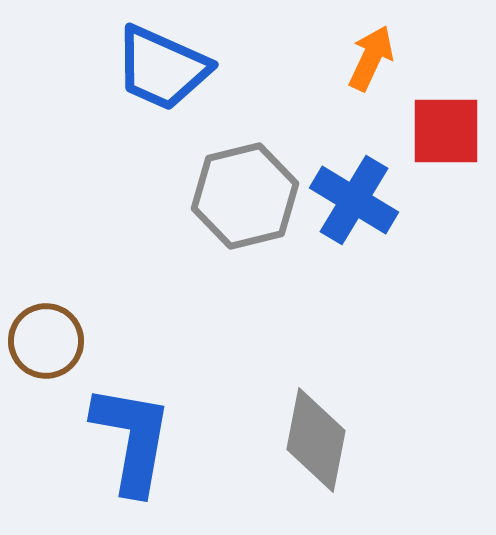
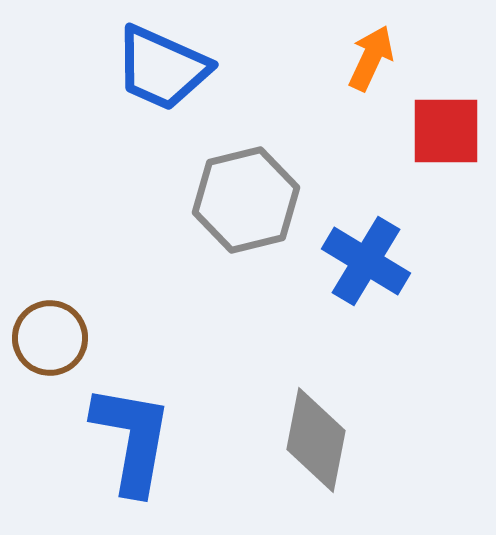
gray hexagon: moved 1 px right, 4 px down
blue cross: moved 12 px right, 61 px down
brown circle: moved 4 px right, 3 px up
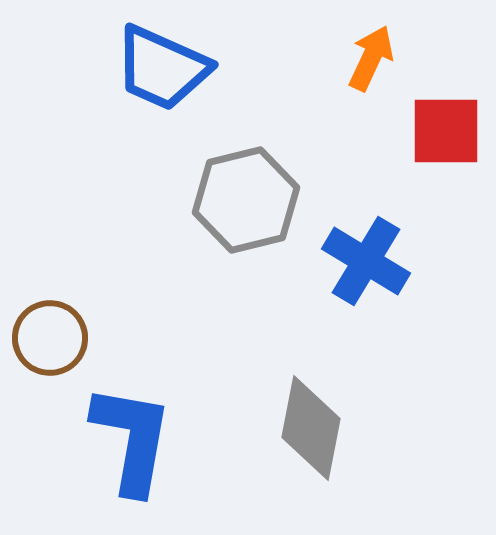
gray diamond: moved 5 px left, 12 px up
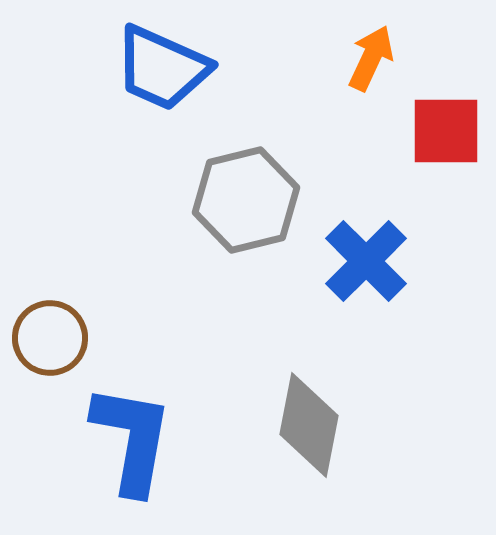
blue cross: rotated 14 degrees clockwise
gray diamond: moved 2 px left, 3 px up
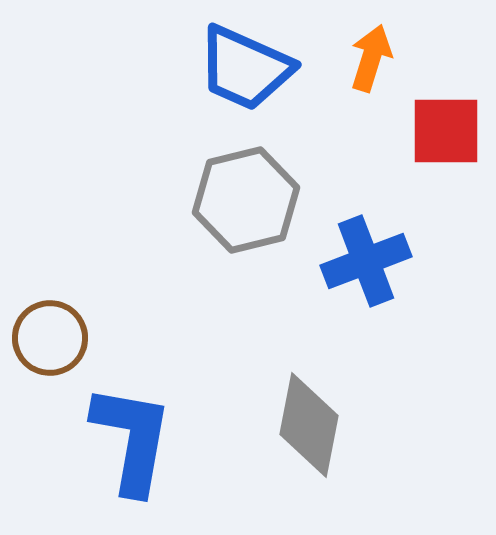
orange arrow: rotated 8 degrees counterclockwise
blue trapezoid: moved 83 px right
blue cross: rotated 24 degrees clockwise
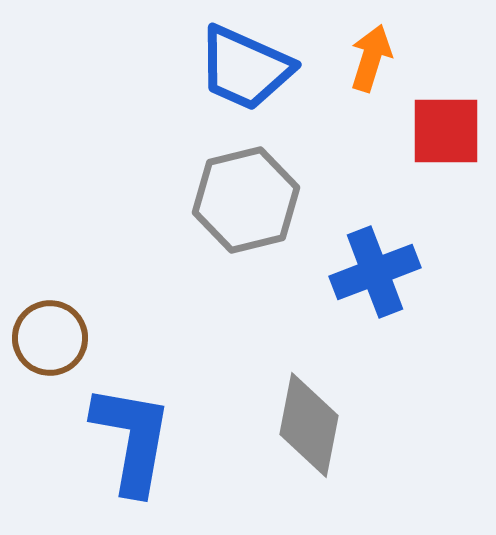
blue cross: moved 9 px right, 11 px down
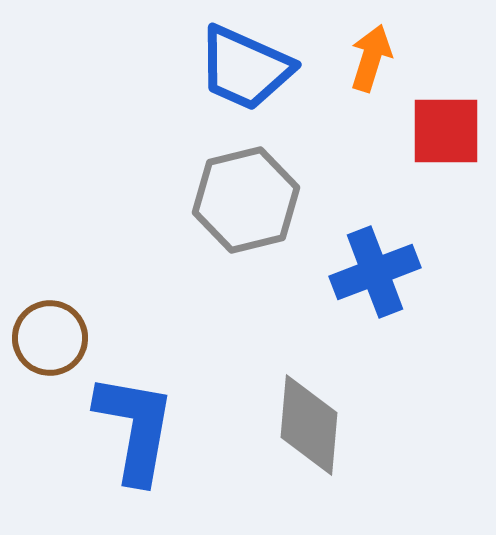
gray diamond: rotated 6 degrees counterclockwise
blue L-shape: moved 3 px right, 11 px up
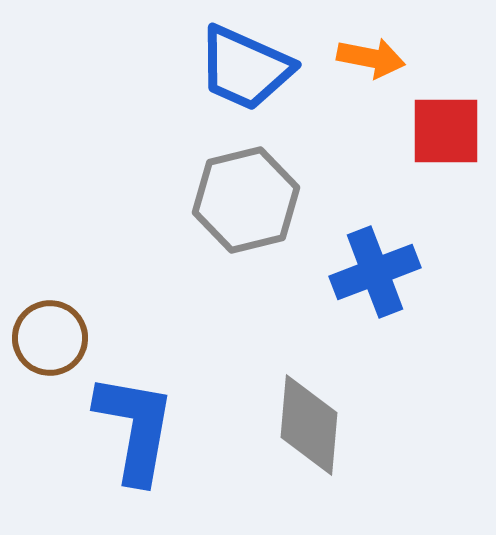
orange arrow: rotated 84 degrees clockwise
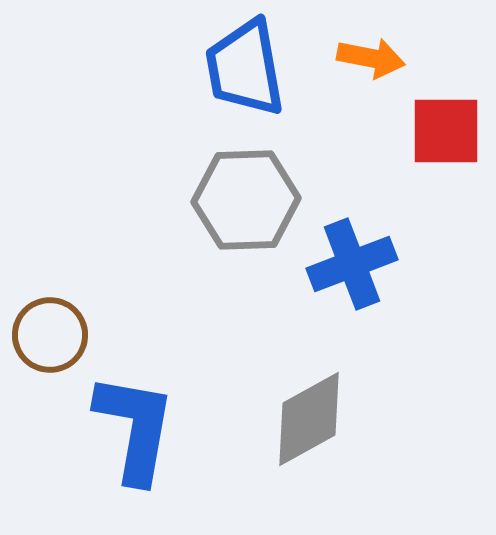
blue trapezoid: rotated 56 degrees clockwise
gray hexagon: rotated 12 degrees clockwise
blue cross: moved 23 px left, 8 px up
brown circle: moved 3 px up
gray diamond: moved 6 px up; rotated 56 degrees clockwise
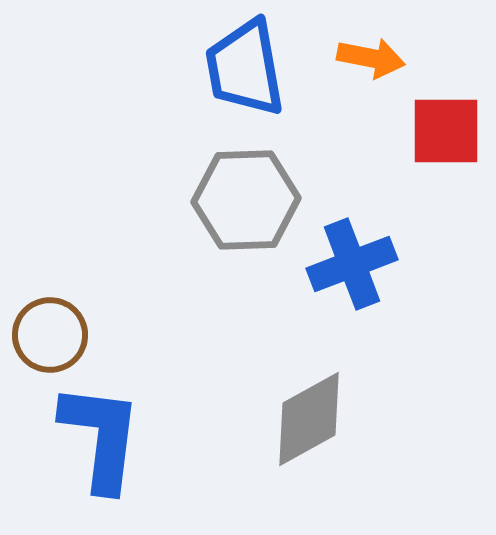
blue L-shape: moved 34 px left, 9 px down; rotated 3 degrees counterclockwise
